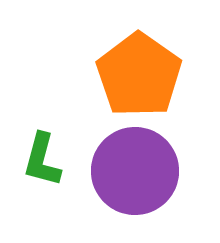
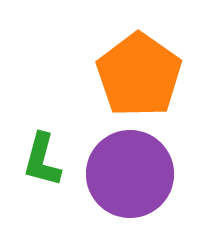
purple circle: moved 5 px left, 3 px down
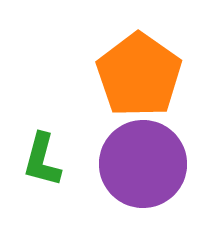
purple circle: moved 13 px right, 10 px up
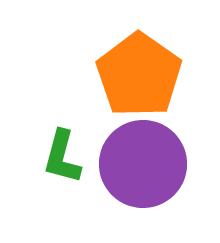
green L-shape: moved 20 px right, 3 px up
